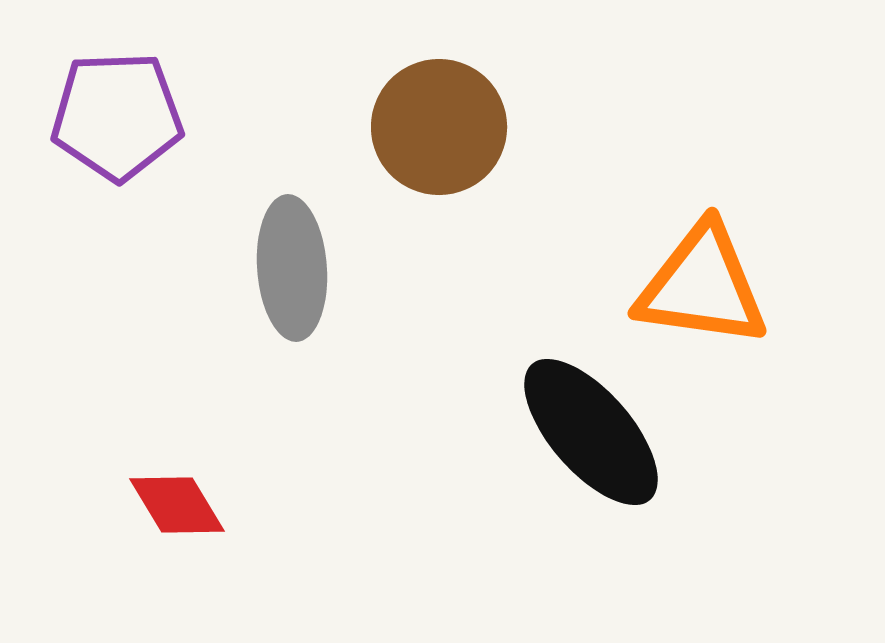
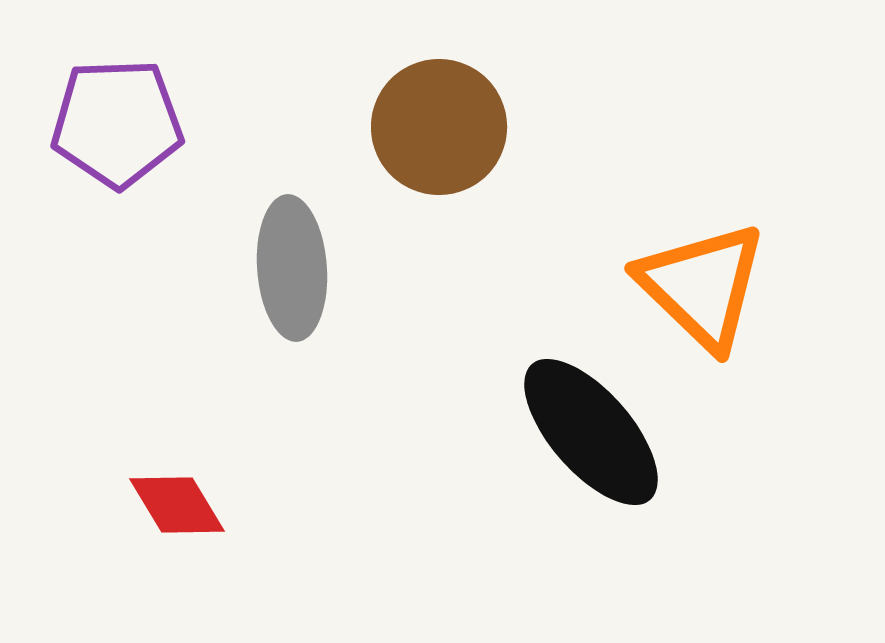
purple pentagon: moved 7 px down
orange triangle: rotated 36 degrees clockwise
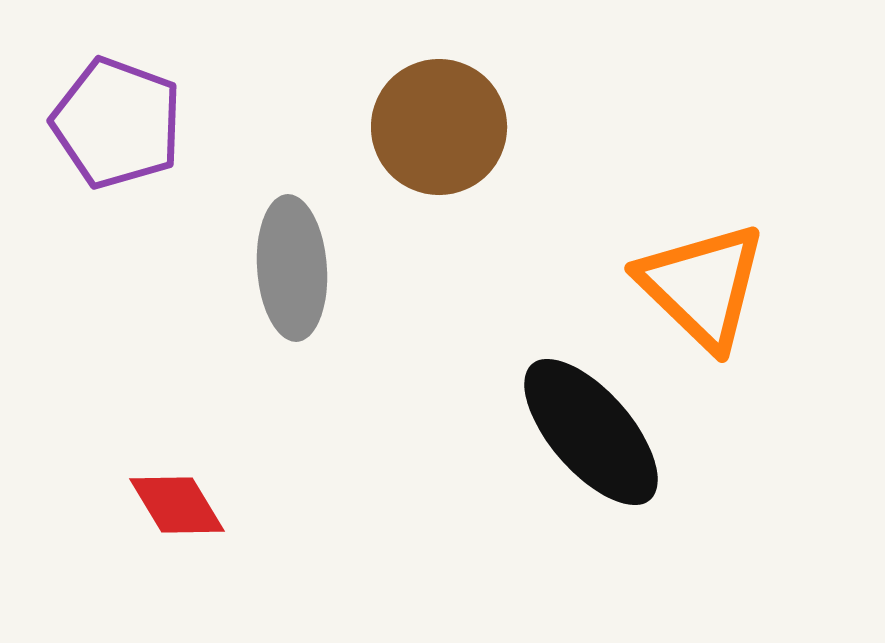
purple pentagon: rotated 22 degrees clockwise
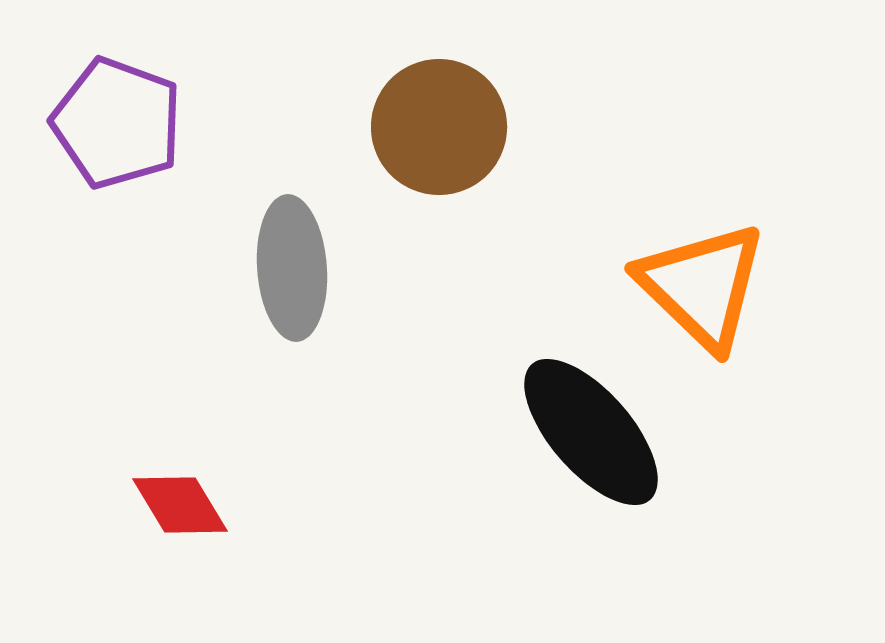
red diamond: moved 3 px right
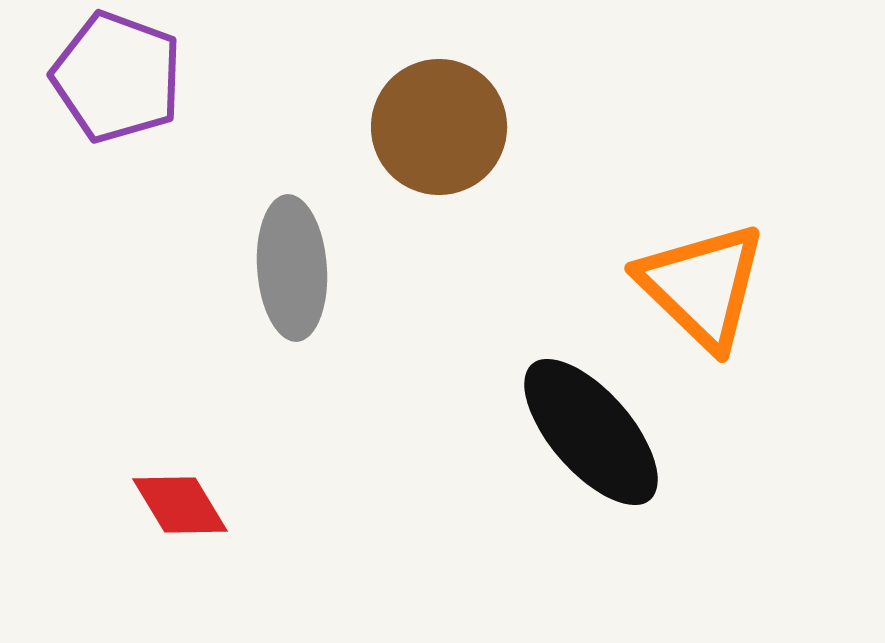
purple pentagon: moved 46 px up
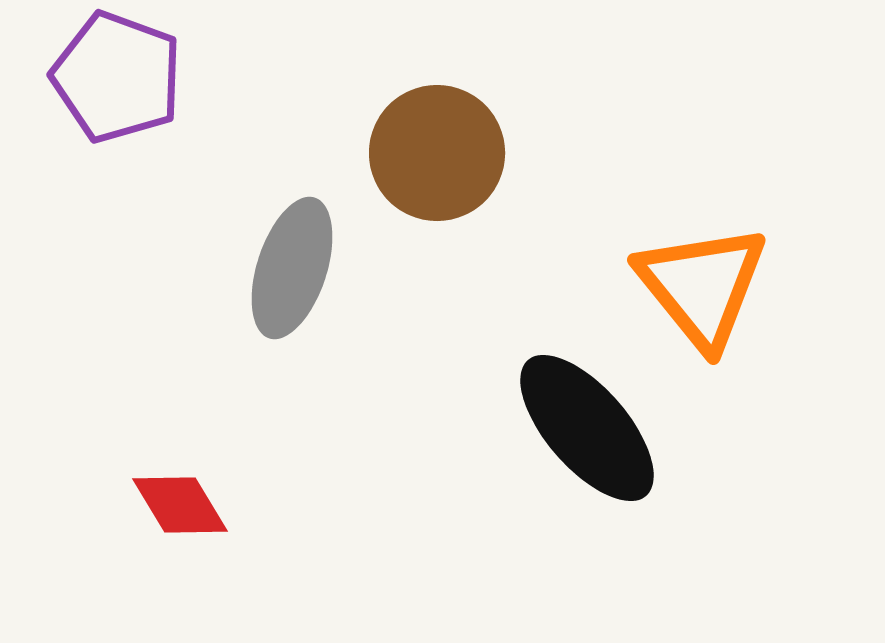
brown circle: moved 2 px left, 26 px down
gray ellipse: rotated 22 degrees clockwise
orange triangle: rotated 7 degrees clockwise
black ellipse: moved 4 px left, 4 px up
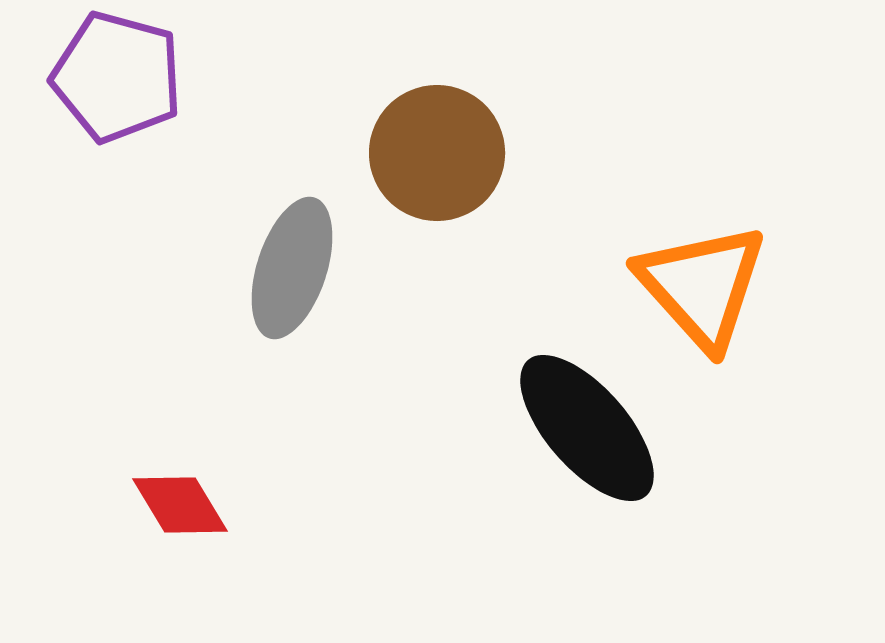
purple pentagon: rotated 5 degrees counterclockwise
orange triangle: rotated 3 degrees counterclockwise
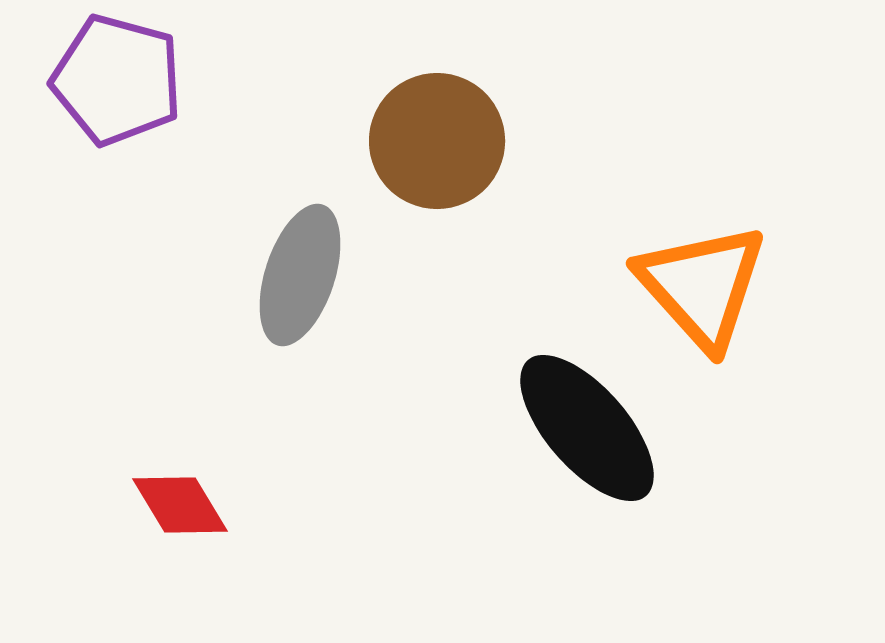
purple pentagon: moved 3 px down
brown circle: moved 12 px up
gray ellipse: moved 8 px right, 7 px down
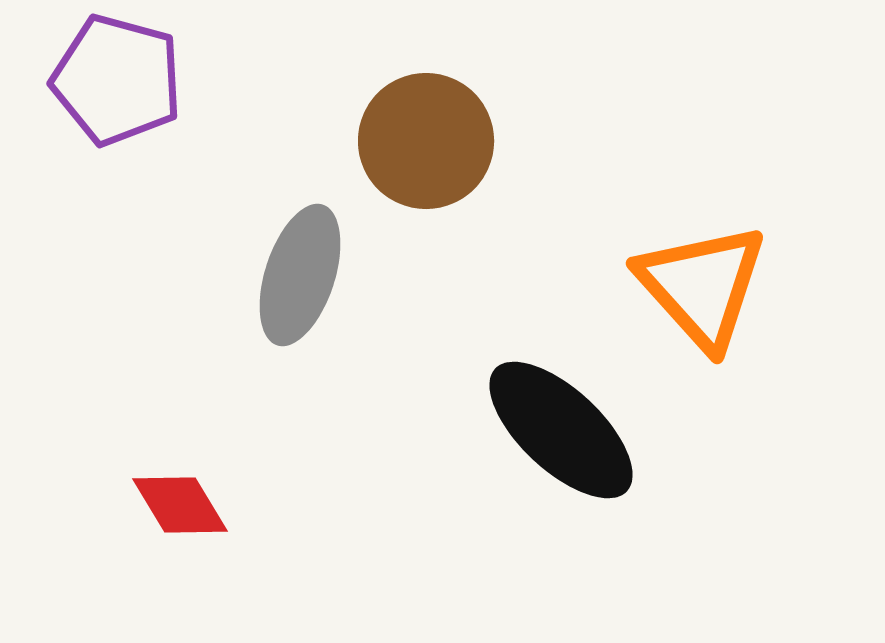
brown circle: moved 11 px left
black ellipse: moved 26 px left, 2 px down; rotated 6 degrees counterclockwise
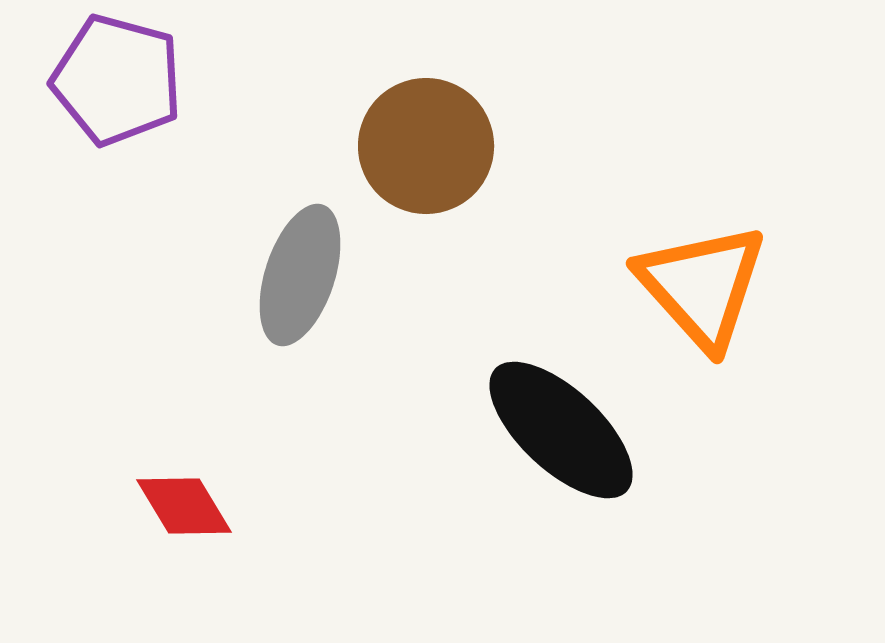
brown circle: moved 5 px down
red diamond: moved 4 px right, 1 px down
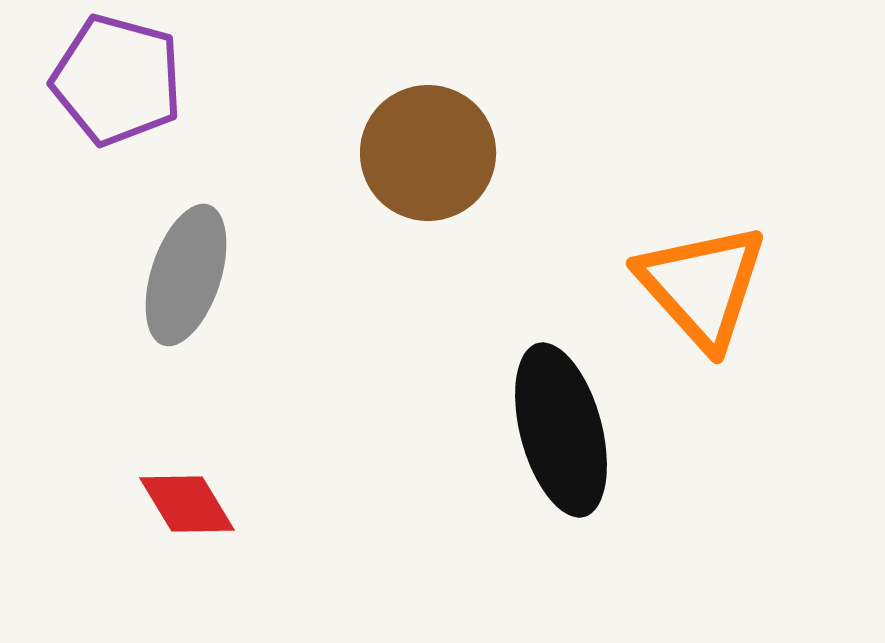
brown circle: moved 2 px right, 7 px down
gray ellipse: moved 114 px left
black ellipse: rotated 32 degrees clockwise
red diamond: moved 3 px right, 2 px up
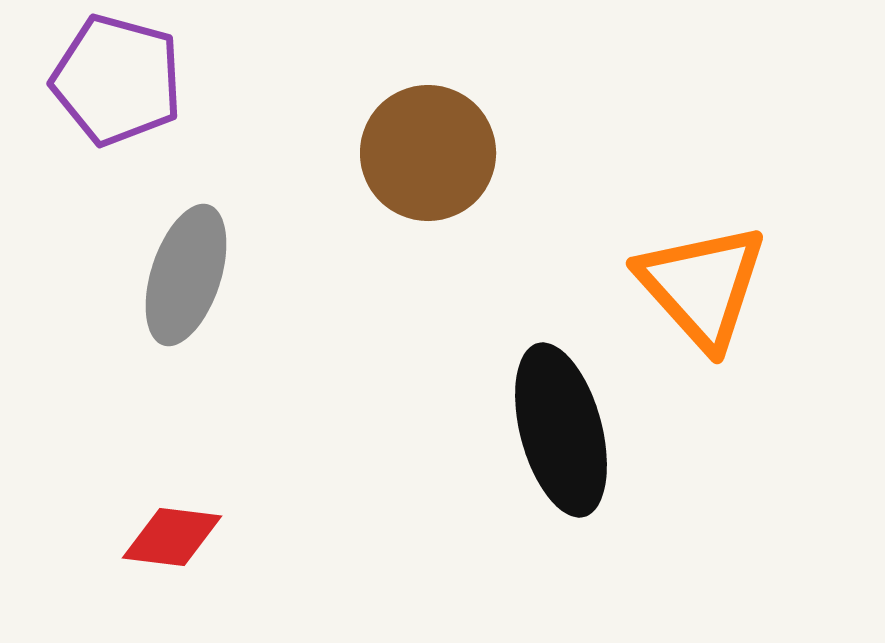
red diamond: moved 15 px left, 33 px down; rotated 52 degrees counterclockwise
